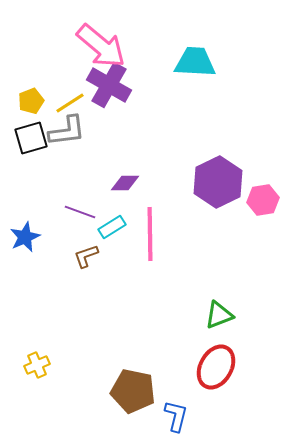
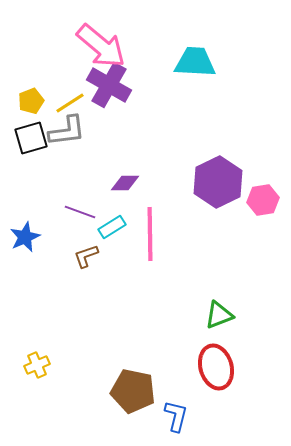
red ellipse: rotated 45 degrees counterclockwise
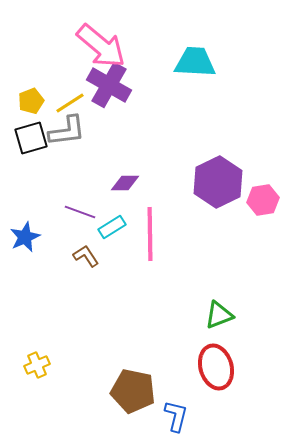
brown L-shape: rotated 76 degrees clockwise
